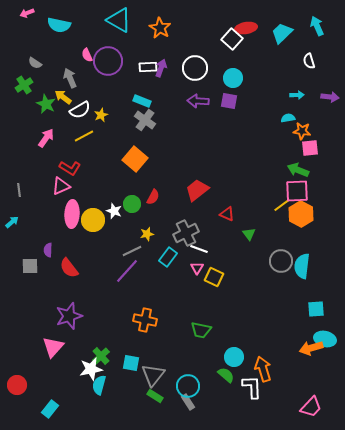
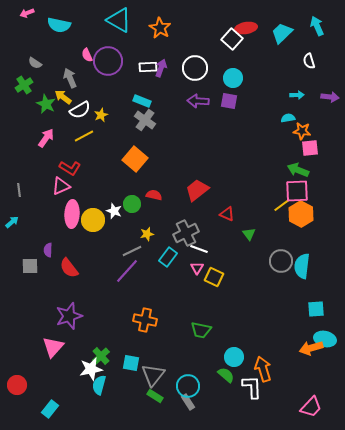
red semicircle at (153, 197): moved 1 px right, 2 px up; rotated 105 degrees counterclockwise
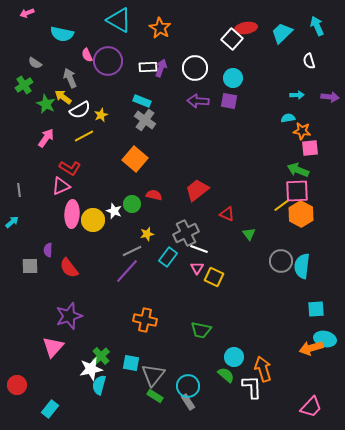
cyan semicircle at (59, 25): moved 3 px right, 9 px down
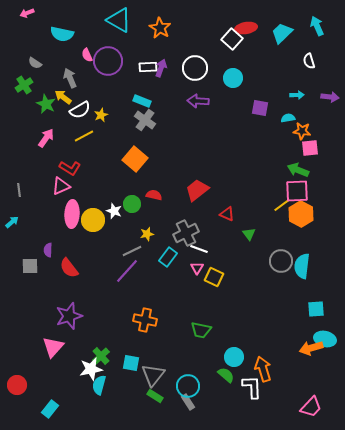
purple square at (229, 101): moved 31 px right, 7 px down
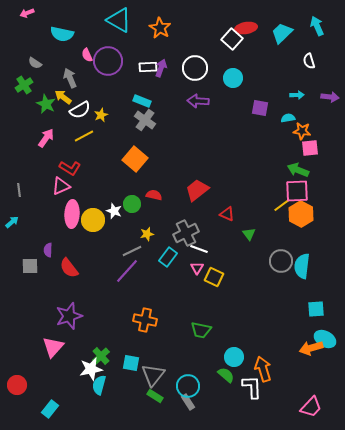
cyan ellipse at (325, 339): rotated 15 degrees clockwise
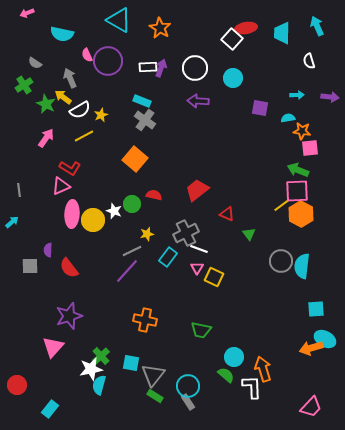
cyan trapezoid at (282, 33): rotated 45 degrees counterclockwise
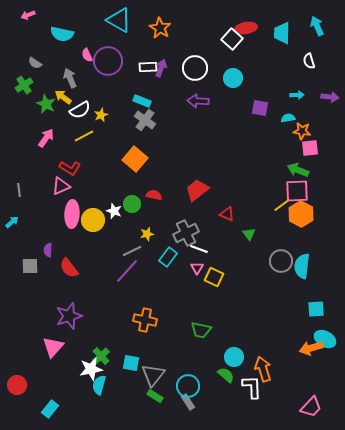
pink arrow at (27, 13): moved 1 px right, 2 px down
